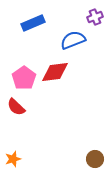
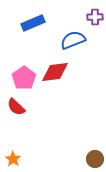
purple cross: rotated 21 degrees clockwise
orange star: rotated 21 degrees counterclockwise
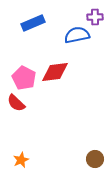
blue semicircle: moved 4 px right, 5 px up; rotated 10 degrees clockwise
pink pentagon: rotated 10 degrees counterclockwise
red semicircle: moved 4 px up
orange star: moved 8 px right, 1 px down; rotated 14 degrees clockwise
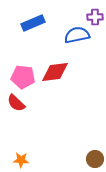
pink pentagon: moved 1 px left, 1 px up; rotated 20 degrees counterclockwise
orange star: rotated 28 degrees clockwise
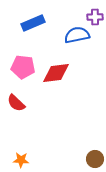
red diamond: moved 1 px right, 1 px down
pink pentagon: moved 10 px up
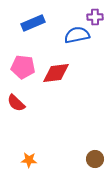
orange star: moved 8 px right
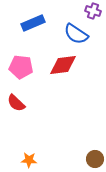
purple cross: moved 2 px left, 6 px up; rotated 21 degrees clockwise
blue semicircle: moved 1 px left, 1 px up; rotated 135 degrees counterclockwise
pink pentagon: moved 2 px left
red diamond: moved 7 px right, 8 px up
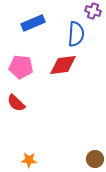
blue semicircle: rotated 120 degrees counterclockwise
